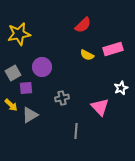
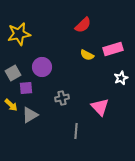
white star: moved 10 px up
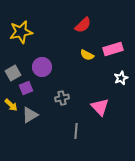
yellow star: moved 2 px right, 2 px up
purple square: rotated 16 degrees counterclockwise
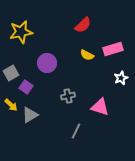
purple circle: moved 5 px right, 4 px up
gray square: moved 2 px left
purple square: moved 1 px up; rotated 32 degrees counterclockwise
gray cross: moved 6 px right, 2 px up
pink triangle: rotated 30 degrees counterclockwise
gray line: rotated 21 degrees clockwise
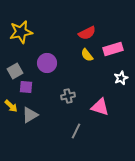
red semicircle: moved 4 px right, 8 px down; rotated 18 degrees clockwise
yellow semicircle: rotated 24 degrees clockwise
gray square: moved 4 px right, 2 px up
purple square: rotated 32 degrees counterclockwise
yellow arrow: moved 1 px down
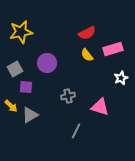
gray square: moved 2 px up
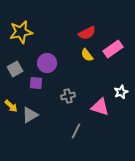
pink rectangle: rotated 18 degrees counterclockwise
white star: moved 14 px down
purple square: moved 10 px right, 4 px up
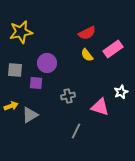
gray square: moved 1 px down; rotated 35 degrees clockwise
yellow arrow: rotated 64 degrees counterclockwise
